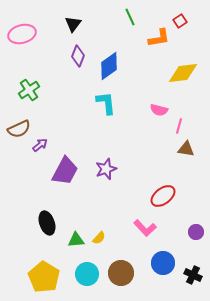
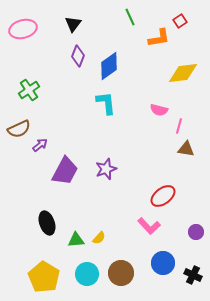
pink ellipse: moved 1 px right, 5 px up
pink L-shape: moved 4 px right, 2 px up
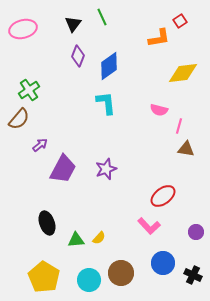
green line: moved 28 px left
brown semicircle: moved 10 px up; rotated 25 degrees counterclockwise
purple trapezoid: moved 2 px left, 2 px up
cyan circle: moved 2 px right, 6 px down
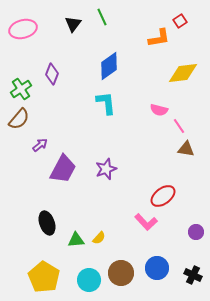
purple diamond: moved 26 px left, 18 px down
green cross: moved 8 px left, 1 px up
pink line: rotated 49 degrees counterclockwise
pink L-shape: moved 3 px left, 4 px up
blue circle: moved 6 px left, 5 px down
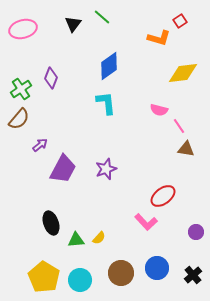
green line: rotated 24 degrees counterclockwise
orange L-shape: rotated 25 degrees clockwise
purple diamond: moved 1 px left, 4 px down
black ellipse: moved 4 px right
black cross: rotated 24 degrees clockwise
cyan circle: moved 9 px left
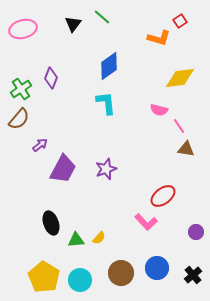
yellow diamond: moved 3 px left, 5 px down
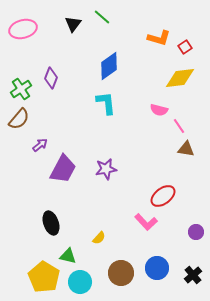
red square: moved 5 px right, 26 px down
purple star: rotated 10 degrees clockwise
green triangle: moved 8 px left, 16 px down; rotated 18 degrees clockwise
cyan circle: moved 2 px down
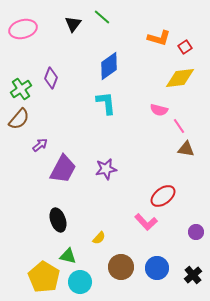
black ellipse: moved 7 px right, 3 px up
brown circle: moved 6 px up
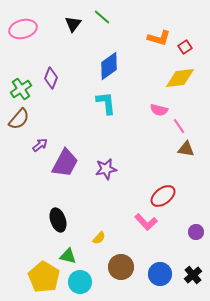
purple trapezoid: moved 2 px right, 6 px up
blue circle: moved 3 px right, 6 px down
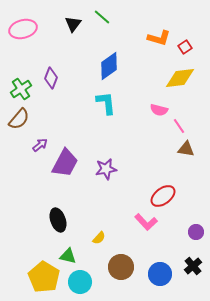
black cross: moved 9 px up
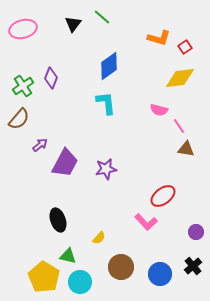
green cross: moved 2 px right, 3 px up
